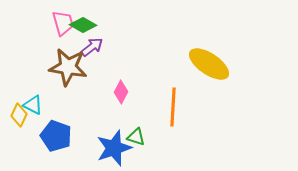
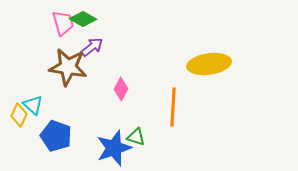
green diamond: moved 6 px up
yellow ellipse: rotated 42 degrees counterclockwise
pink diamond: moved 3 px up
cyan triangle: rotated 15 degrees clockwise
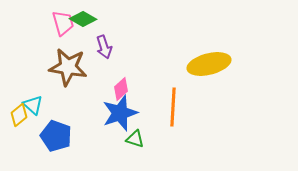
purple arrow: moved 12 px right; rotated 110 degrees clockwise
yellow ellipse: rotated 6 degrees counterclockwise
pink diamond: rotated 20 degrees clockwise
yellow diamond: rotated 25 degrees clockwise
green triangle: moved 1 px left, 2 px down
blue star: moved 6 px right, 35 px up
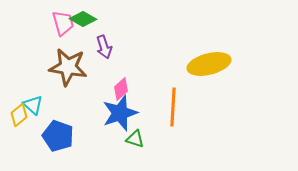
blue pentagon: moved 2 px right
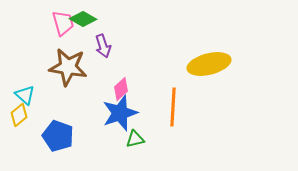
purple arrow: moved 1 px left, 1 px up
cyan triangle: moved 8 px left, 10 px up
green triangle: rotated 30 degrees counterclockwise
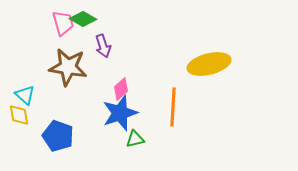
yellow diamond: rotated 60 degrees counterclockwise
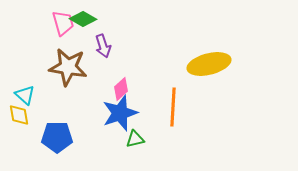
blue pentagon: moved 1 px left, 1 px down; rotated 20 degrees counterclockwise
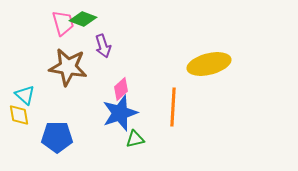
green diamond: rotated 8 degrees counterclockwise
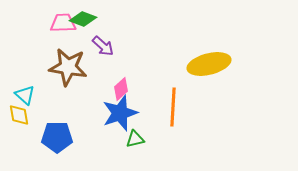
pink trapezoid: rotated 76 degrees counterclockwise
purple arrow: rotated 30 degrees counterclockwise
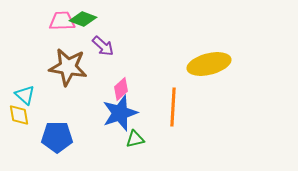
pink trapezoid: moved 1 px left, 2 px up
